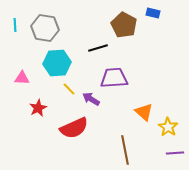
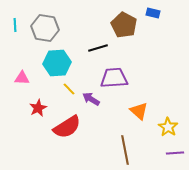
orange triangle: moved 5 px left, 1 px up
red semicircle: moved 7 px left, 1 px up; rotated 8 degrees counterclockwise
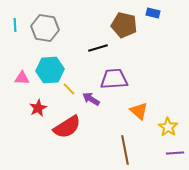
brown pentagon: rotated 15 degrees counterclockwise
cyan hexagon: moved 7 px left, 7 px down
purple trapezoid: moved 1 px down
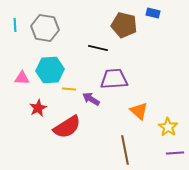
black line: rotated 30 degrees clockwise
yellow line: rotated 40 degrees counterclockwise
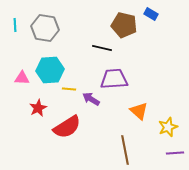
blue rectangle: moved 2 px left, 1 px down; rotated 16 degrees clockwise
black line: moved 4 px right
yellow star: rotated 18 degrees clockwise
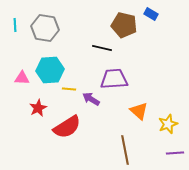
yellow star: moved 3 px up
